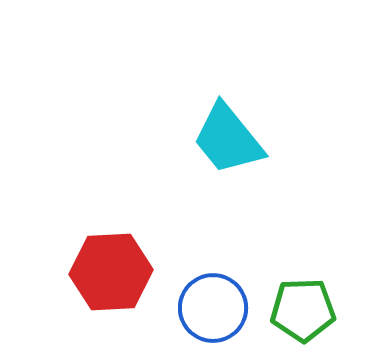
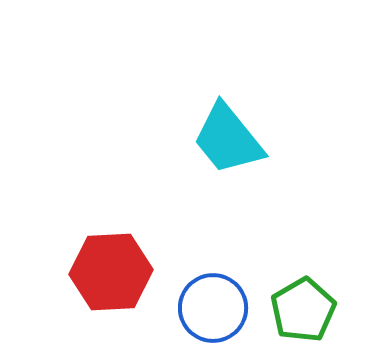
green pentagon: rotated 28 degrees counterclockwise
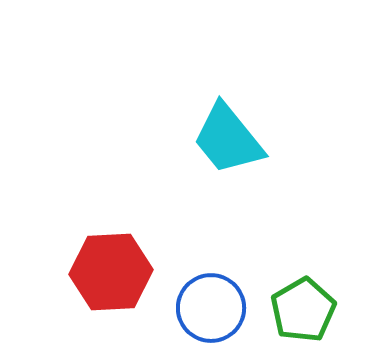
blue circle: moved 2 px left
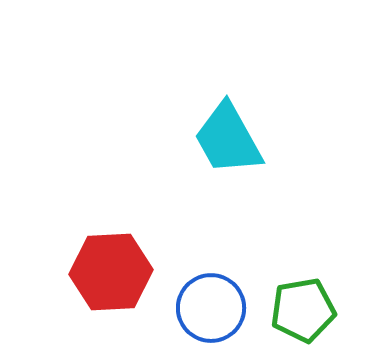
cyan trapezoid: rotated 10 degrees clockwise
green pentagon: rotated 20 degrees clockwise
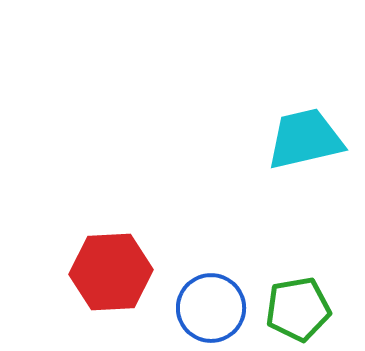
cyan trapezoid: moved 77 px right; rotated 106 degrees clockwise
green pentagon: moved 5 px left, 1 px up
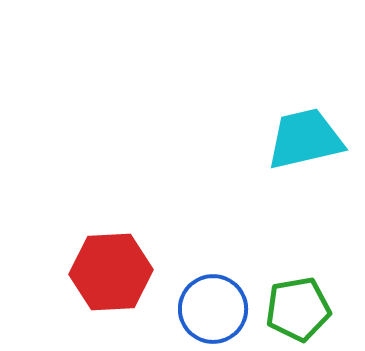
blue circle: moved 2 px right, 1 px down
